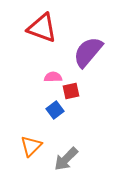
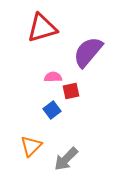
red triangle: rotated 36 degrees counterclockwise
blue square: moved 3 px left
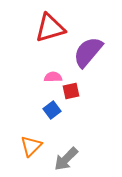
red triangle: moved 8 px right
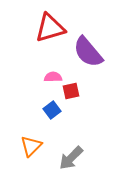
purple semicircle: rotated 80 degrees counterclockwise
gray arrow: moved 5 px right, 1 px up
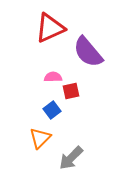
red triangle: rotated 8 degrees counterclockwise
orange triangle: moved 9 px right, 8 px up
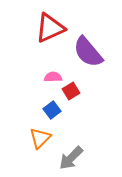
red square: rotated 18 degrees counterclockwise
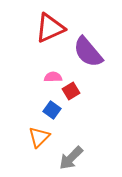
blue square: rotated 18 degrees counterclockwise
orange triangle: moved 1 px left, 1 px up
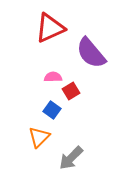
purple semicircle: moved 3 px right, 1 px down
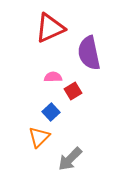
purple semicircle: moved 2 px left; rotated 28 degrees clockwise
red square: moved 2 px right
blue square: moved 1 px left, 2 px down; rotated 12 degrees clockwise
gray arrow: moved 1 px left, 1 px down
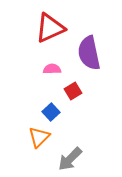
pink semicircle: moved 1 px left, 8 px up
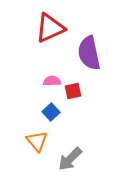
pink semicircle: moved 12 px down
red square: rotated 18 degrees clockwise
orange triangle: moved 2 px left, 4 px down; rotated 25 degrees counterclockwise
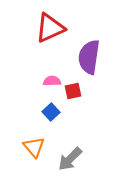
purple semicircle: moved 4 px down; rotated 20 degrees clockwise
orange triangle: moved 3 px left, 6 px down
